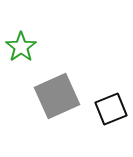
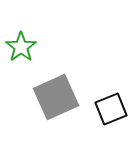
gray square: moved 1 px left, 1 px down
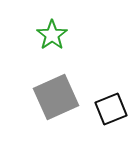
green star: moved 31 px right, 12 px up
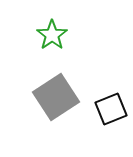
gray square: rotated 9 degrees counterclockwise
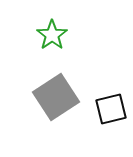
black square: rotated 8 degrees clockwise
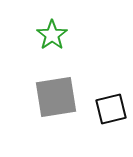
gray square: rotated 24 degrees clockwise
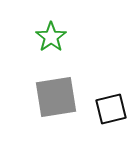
green star: moved 1 px left, 2 px down
